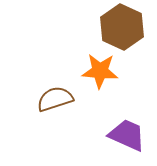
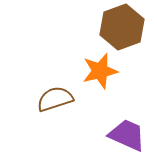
brown hexagon: rotated 15 degrees clockwise
orange star: rotated 18 degrees counterclockwise
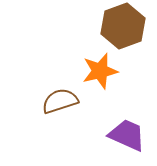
brown hexagon: moved 1 px right, 1 px up
brown semicircle: moved 5 px right, 2 px down
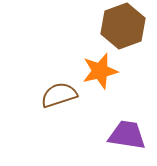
brown semicircle: moved 1 px left, 6 px up
purple trapezoid: rotated 15 degrees counterclockwise
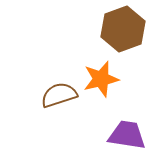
brown hexagon: moved 3 px down
orange star: moved 1 px right, 8 px down
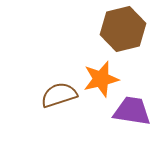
brown hexagon: rotated 6 degrees clockwise
purple trapezoid: moved 5 px right, 24 px up
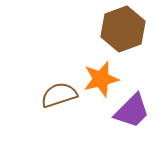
brown hexagon: rotated 6 degrees counterclockwise
purple trapezoid: rotated 126 degrees clockwise
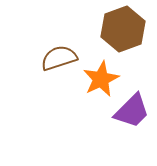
orange star: rotated 12 degrees counterclockwise
brown semicircle: moved 37 px up
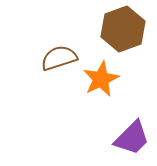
purple trapezoid: moved 27 px down
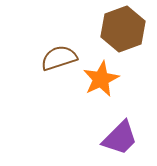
purple trapezoid: moved 12 px left
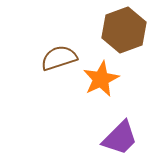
brown hexagon: moved 1 px right, 1 px down
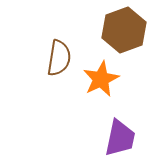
brown semicircle: rotated 117 degrees clockwise
purple trapezoid: rotated 33 degrees counterclockwise
